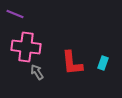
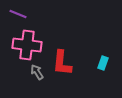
purple line: moved 3 px right
pink cross: moved 1 px right, 2 px up
red L-shape: moved 10 px left; rotated 12 degrees clockwise
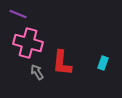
pink cross: moved 1 px right, 2 px up; rotated 8 degrees clockwise
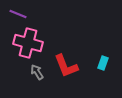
red L-shape: moved 4 px right, 3 px down; rotated 28 degrees counterclockwise
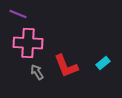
pink cross: rotated 12 degrees counterclockwise
cyan rectangle: rotated 32 degrees clockwise
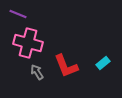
pink cross: rotated 12 degrees clockwise
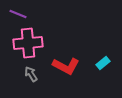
pink cross: rotated 20 degrees counterclockwise
red L-shape: rotated 40 degrees counterclockwise
gray arrow: moved 6 px left, 2 px down
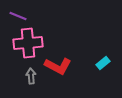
purple line: moved 2 px down
red L-shape: moved 8 px left
gray arrow: moved 2 px down; rotated 28 degrees clockwise
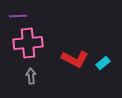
purple line: rotated 24 degrees counterclockwise
red L-shape: moved 17 px right, 7 px up
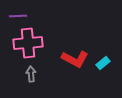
gray arrow: moved 2 px up
